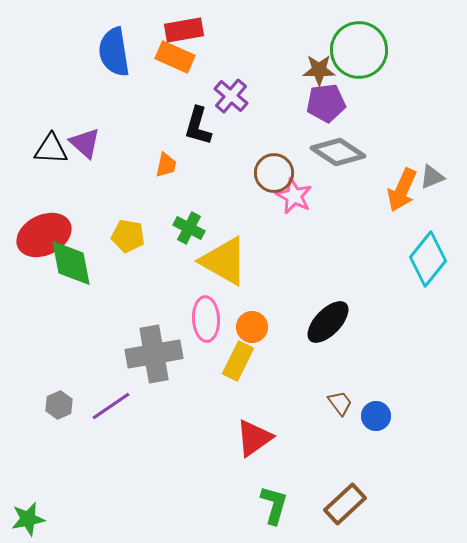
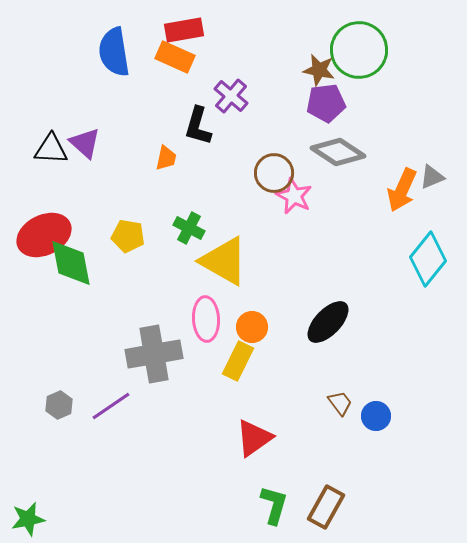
brown star: rotated 12 degrees clockwise
orange trapezoid: moved 7 px up
brown rectangle: moved 19 px left, 3 px down; rotated 18 degrees counterclockwise
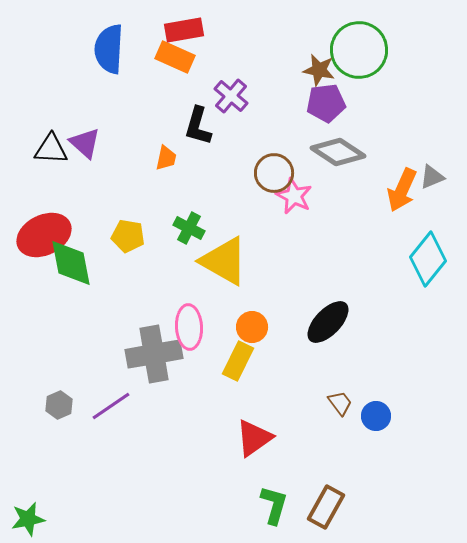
blue semicircle: moved 5 px left, 3 px up; rotated 12 degrees clockwise
pink ellipse: moved 17 px left, 8 px down
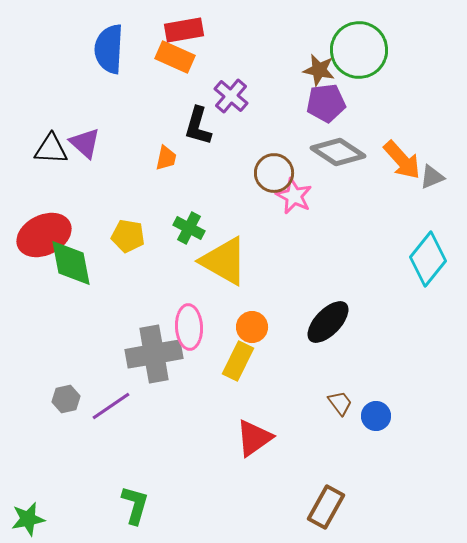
orange arrow: moved 30 px up; rotated 66 degrees counterclockwise
gray hexagon: moved 7 px right, 6 px up; rotated 12 degrees clockwise
green L-shape: moved 139 px left
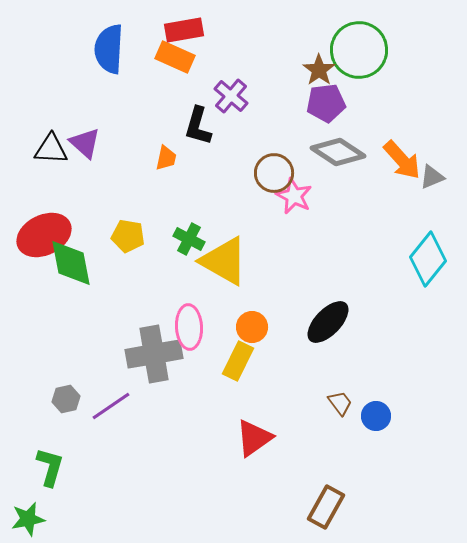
brown star: rotated 24 degrees clockwise
green cross: moved 11 px down
green L-shape: moved 85 px left, 38 px up
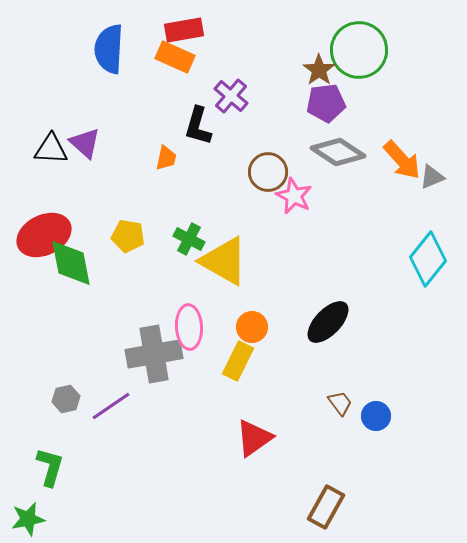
brown circle: moved 6 px left, 1 px up
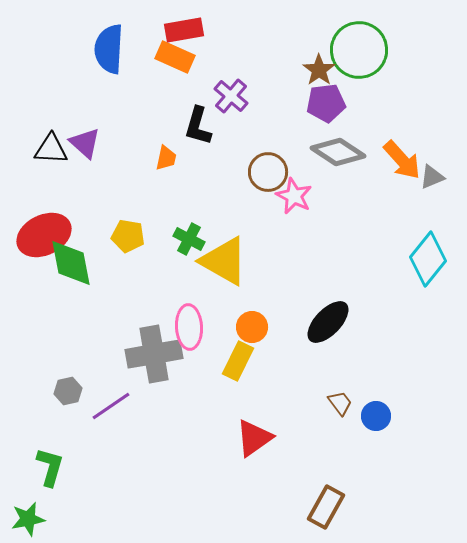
gray hexagon: moved 2 px right, 8 px up
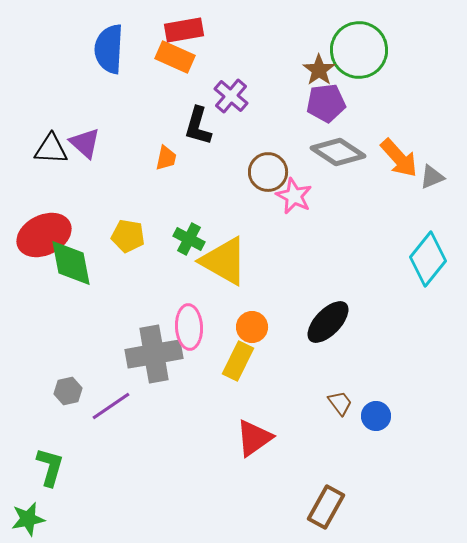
orange arrow: moved 3 px left, 2 px up
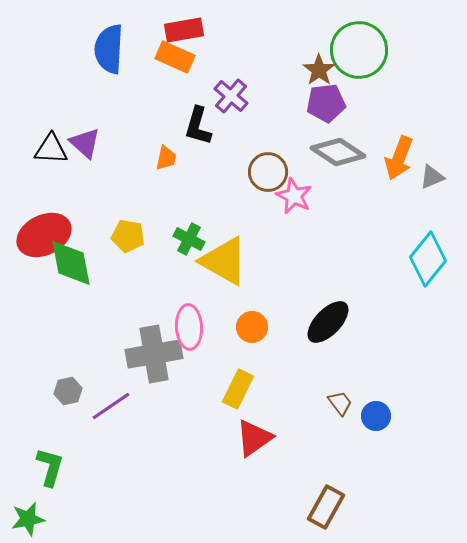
orange arrow: rotated 63 degrees clockwise
yellow rectangle: moved 28 px down
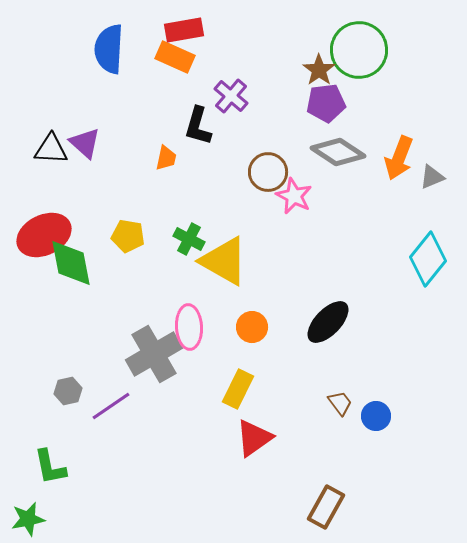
gray cross: rotated 20 degrees counterclockwise
green L-shape: rotated 153 degrees clockwise
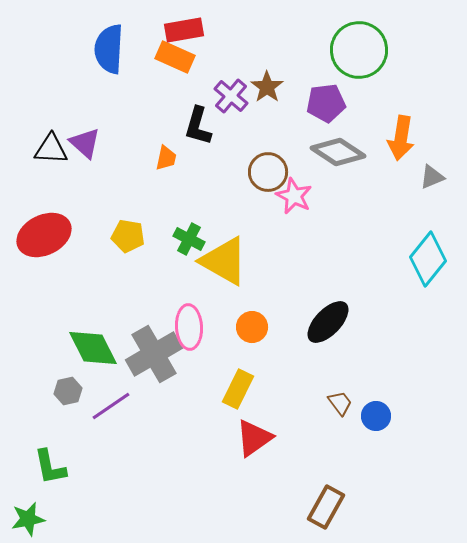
brown star: moved 52 px left, 17 px down
orange arrow: moved 2 px right, 20 px up; rotated 12 degrees counterclockwise
green diamond: moved 22 px right, 85 px down; rotated 16 degrees counterclockwise
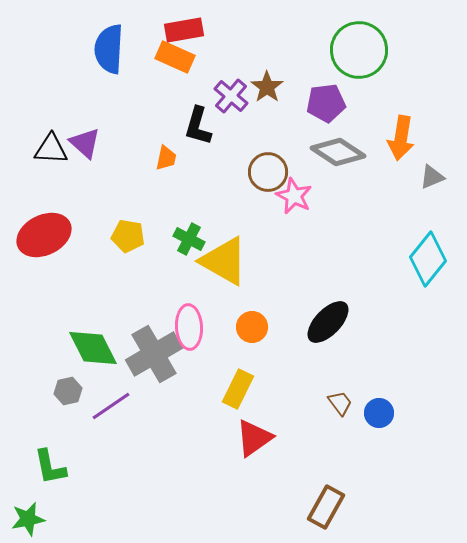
blue circle: moved 3 px right, 3 px up
